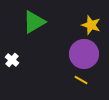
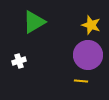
purple circle: moved 4 px right, 1 px down
white cross: moved 7 px right, 1 px down; rotated 32 degrees clockwise
yellow line: moved 1 px down; rotated 24 degrees counterclockwise
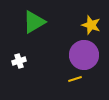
purple circle: moved 4 px left
yellow line: moved 6 px left, 2 px up; rotated 24 degrees counterclockwise
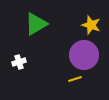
green triangle: moved 2 px right, 2 px down
white cross: moved 1 px down
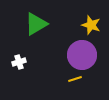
purple circle: moved 2 px left
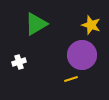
yellow line: moved 4 px left
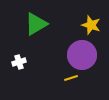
yellow line: moved 1 px up
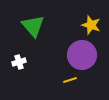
green triangle: moved 3 px left, 2 px down; rotated 40 degrees counterclockwise
yellow line: moved 1 px left, 2 px down
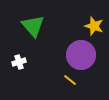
yellow star: moved 3 px right, 1 px down
purple circle: moved 1 px left
yellow line: rotated 56 degrees clockwise
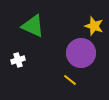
green triangle: rotated 25 degrees counterclockwise
purple circle: moved 2 px up
white cross: moved 1 px left, 2 px up
